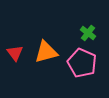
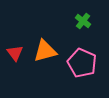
green cross: moved 5 px left, 12 px up
orange triangle: moved 1 px left, 1 px up
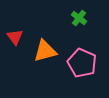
green cross: moved 4 px left, 3 px up
red triangle: moved 16 px up
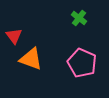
red triangle: moved 1 px left, 1 px up
orange triangle: moved 14 px left, 8 px down; rotated 35 degrees clockwise
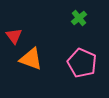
green cross: rotated 14 degrees clockwise
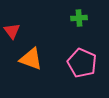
green cross: rotated 35 degrees clockwise
red triangle: moved 2 px left, 5 px up
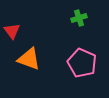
green cross: rotated 14 degrees counterclockwise
orange triangle: moved 2 px left
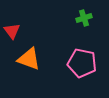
green cross: moved 5 px right
pink pentagon: rotated 12 degrees counterclockwise
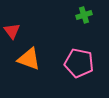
green cross: moved 3 px up
pink pentagon: moved 3 px left
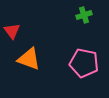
pink pentagon: moved 5 px right
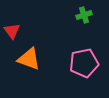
pink pentagon: rotated 24 degrees counterclockwise
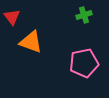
red triangle: moved 14 px up
orange triangle: moved 2 px right, 17 px up
